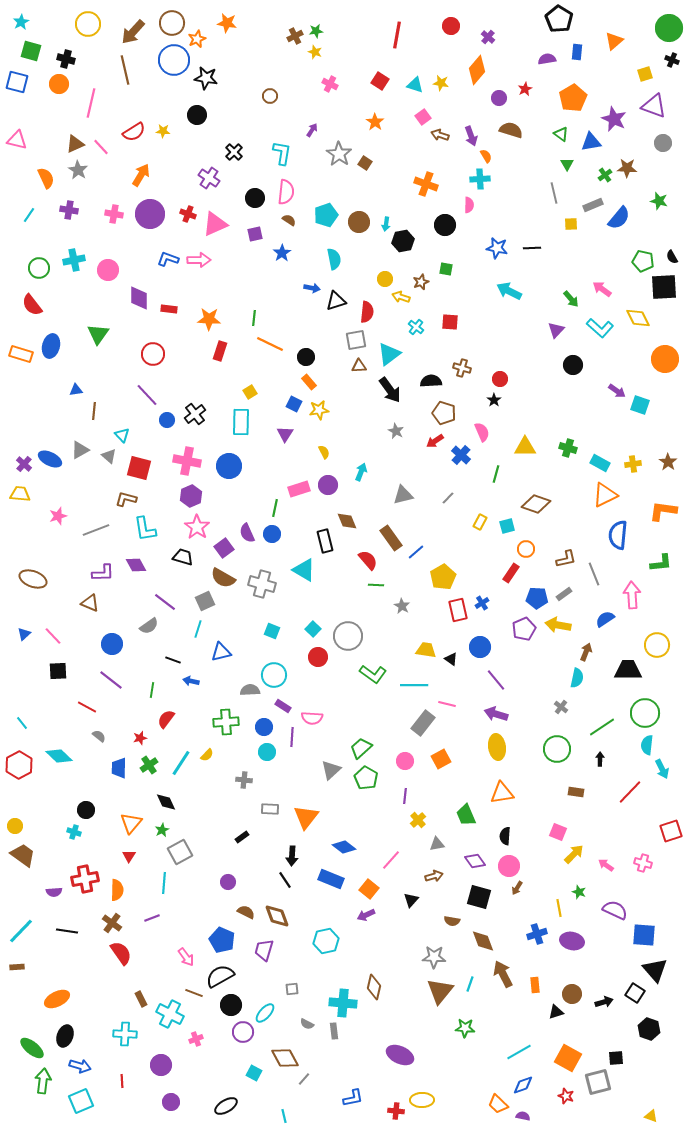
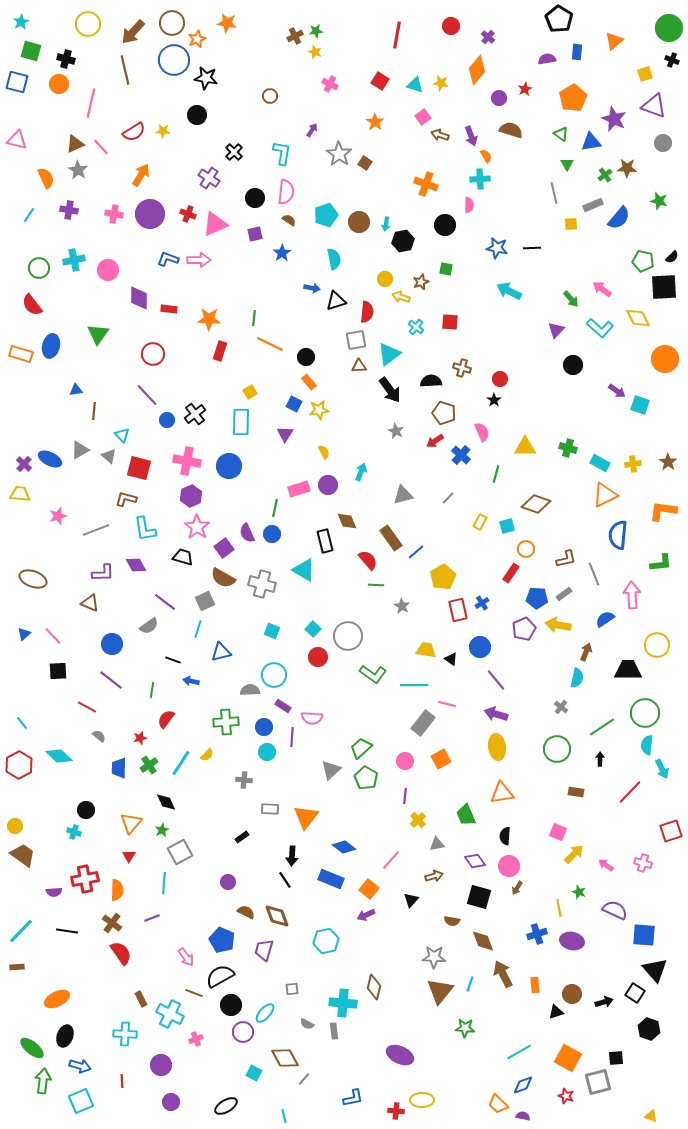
black semicircle at (672, 257): rotated 104 degrees counterclockwise
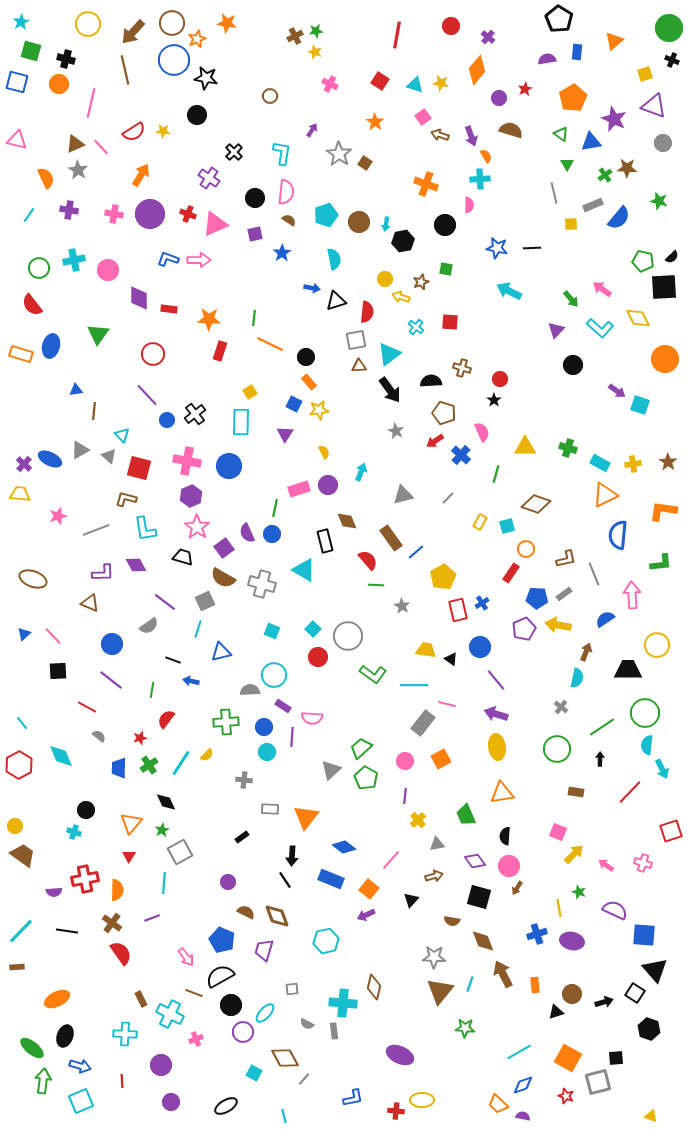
cyan diamond at (59, 756): moved 2 px right; rotated 24 degrees clockwise
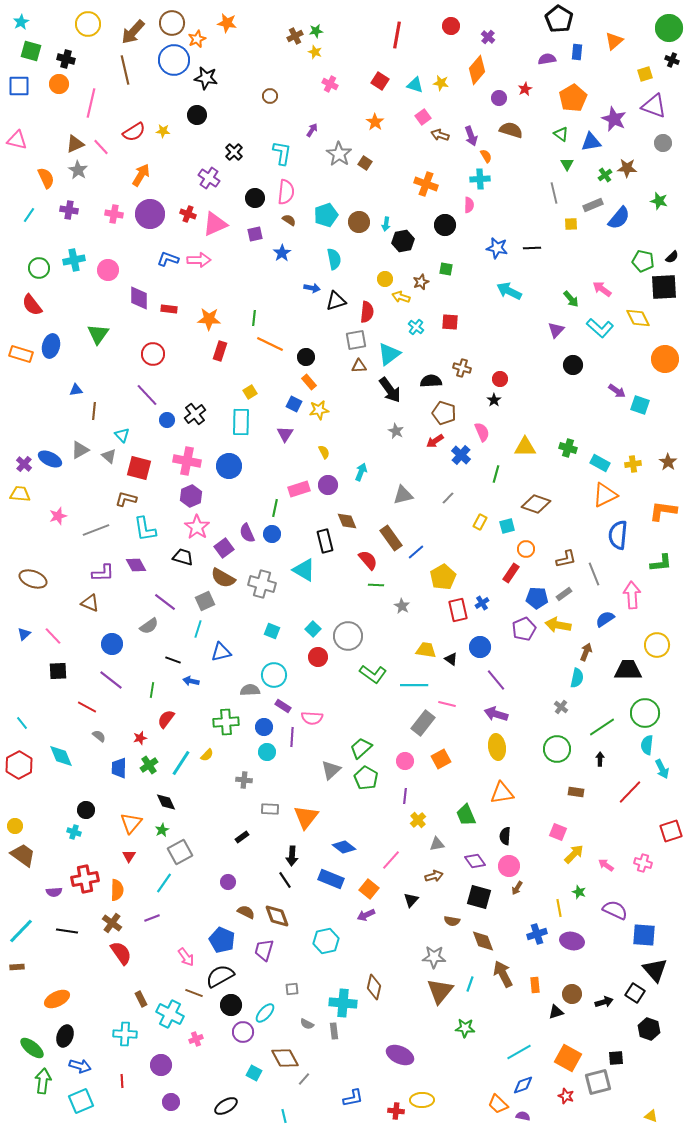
blue square at (17, 82): moved 2 px right, 4 px down; rotated 15 degrees counterclockwise
cyan line at (164, 883): rotated 30 degrees clockwise
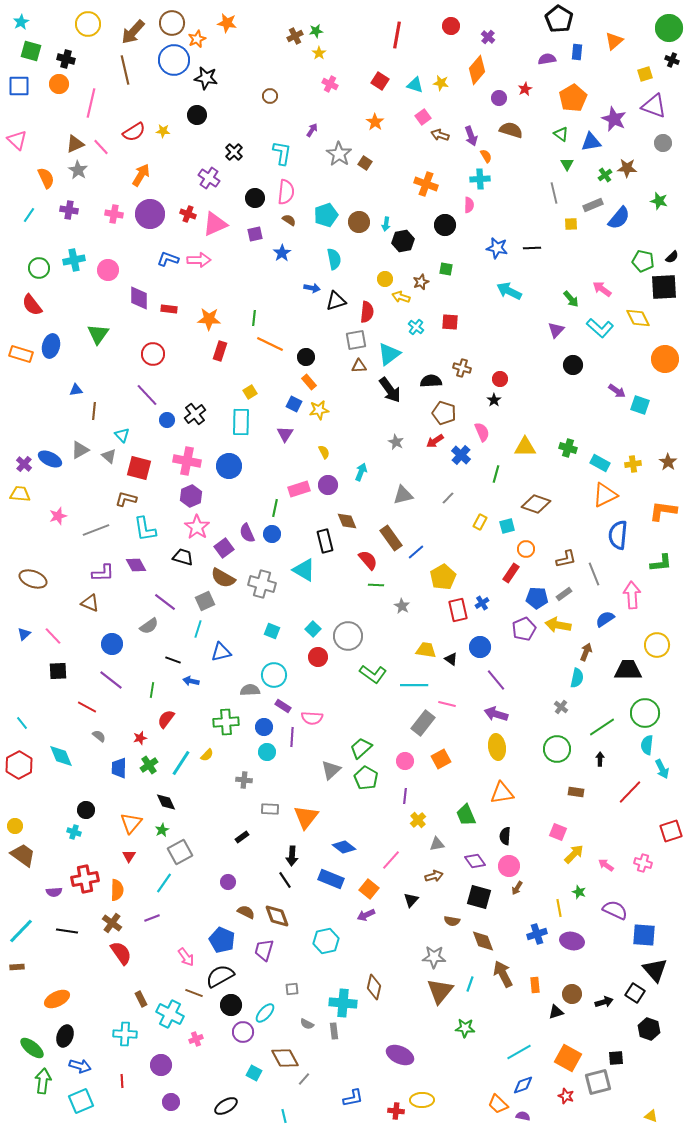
yellow star at (315, 52): moved 4 px right, 1 px down; rotated 16 degrees clockwise
pink triangle at (17, 140): rotated 30 degrees clockwise
gray star at (396, 431): moved 11 px down
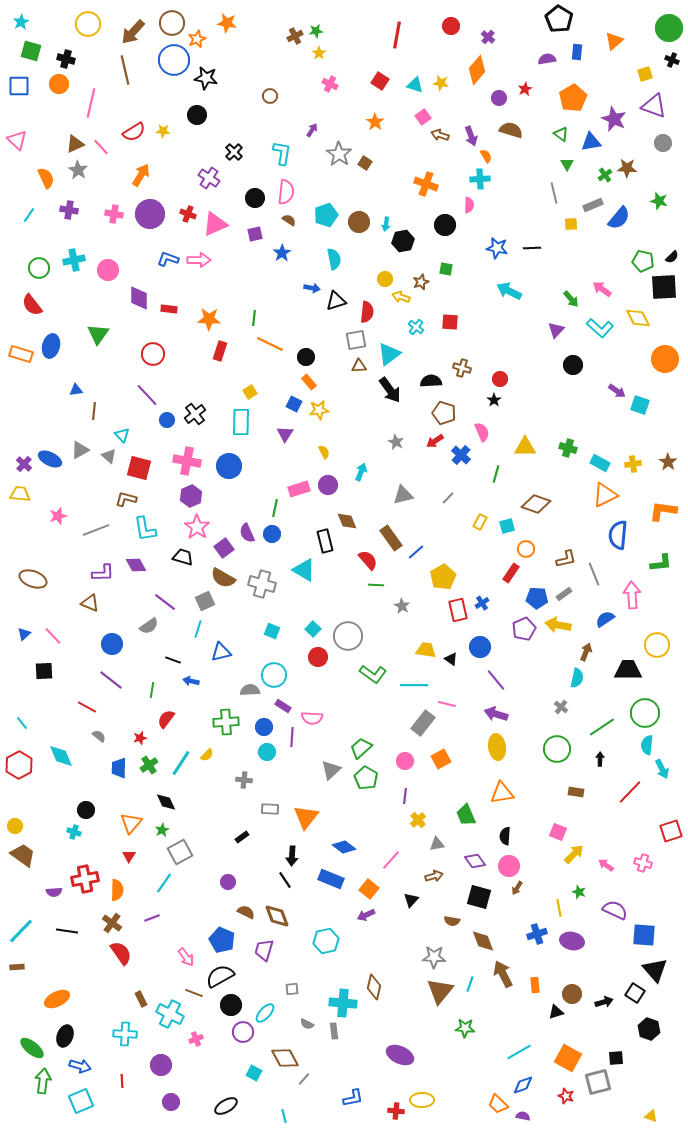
black square at (58, 671): moved 14 px left
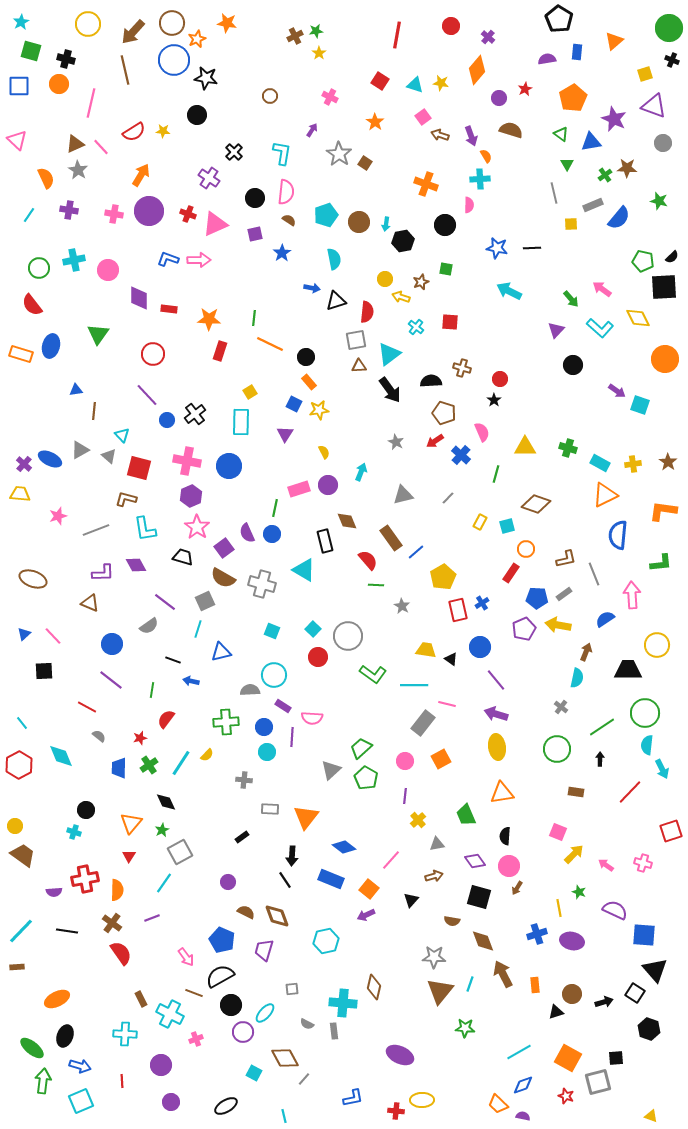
pink cross at (330, 84): moved 13 px down
purple circle at (150, 214): moved 1 px left, 3 px up
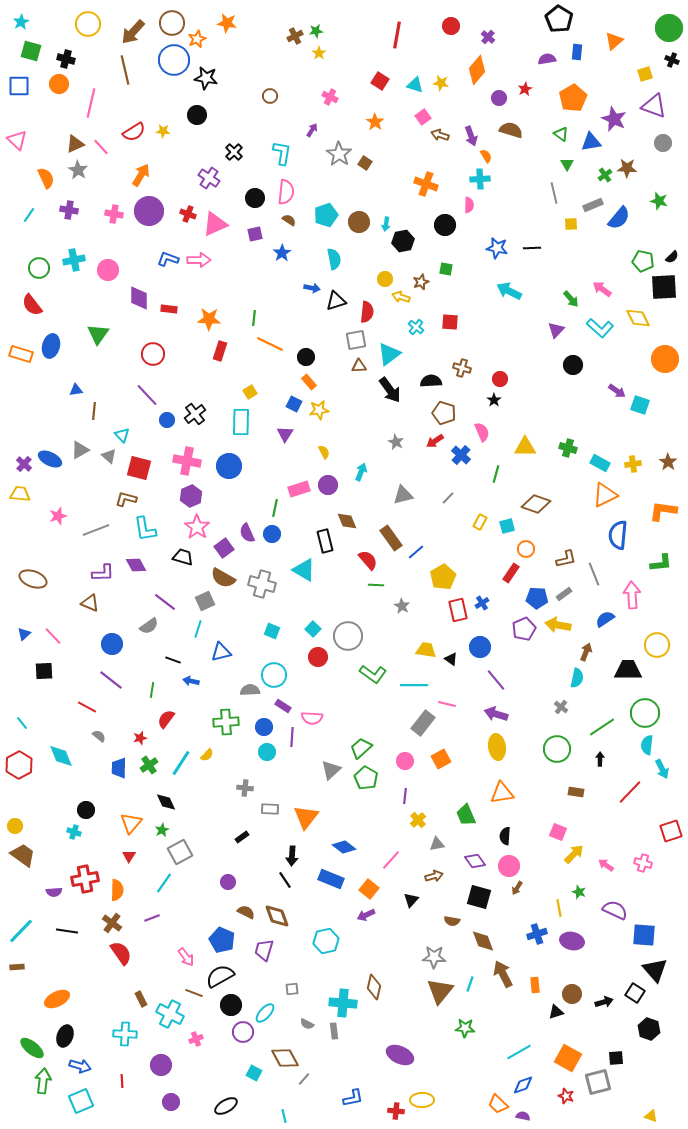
gray cross at (244, 780): moved 1 px right, 8 px down
